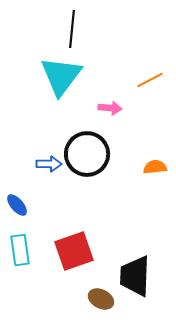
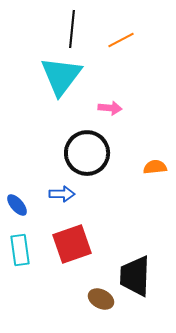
orange line: moved 29 px left, 40 px up
black circle: moved 1 px up
blue arrow: moved 13 px right, 30 px down
red square: moved 2 px left, 7 px up
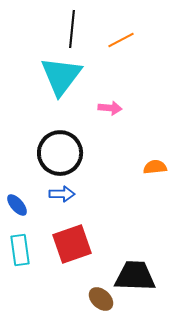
black circle: moved 27 px left
black trapezoid: rotated 90 degrees clockwise
brown ellipse: rotated 15 degrees clockwise
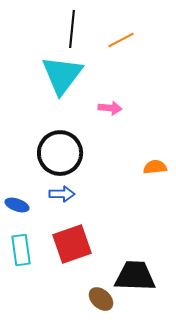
cyan triangle: moved 1 px right, 1 px up
blue ellipse: rotated 30 degrees counterclockwise
cyan rectangle: moved 1 px right
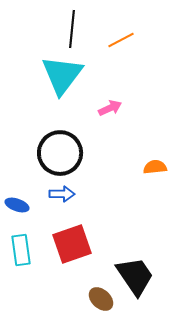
pink arrow: rotated 30 degrees counterclockwise
black trapezoid: rotated 54 degrees clockwise
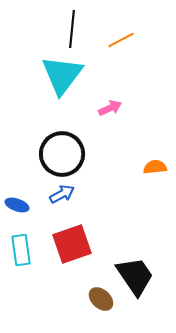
black circle: moved 2 px right, 1 px down
blue arrow: rotated 30 degrees counterclockwise
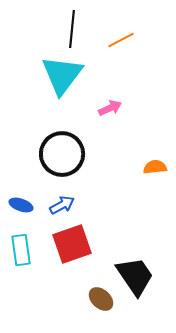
blue arrow: moved 11 px down
blue ellipse: moved 4 px right
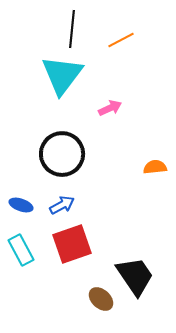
cyan rectangle: rotated 20 degrees counterclockwise
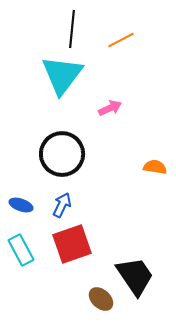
orange semicircle: rotated 15 degrees clockwise
blue arrow: rotated 35 degrees counterclockwise
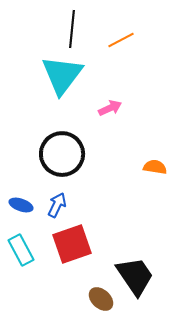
blue arrow: moved 5 px left
